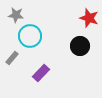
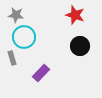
red star: moved 14 px left, 3 px up
cyan circle: moved 6 px left, 1 px down
gray rectangle: rotated 56 degrees counterclockwise
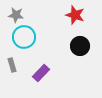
gray rectangle: moved 7 px down
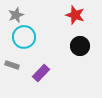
gray star: rotated 28 degrees counterclockwise
gray rectangle: rotated 56 degrees counterclockwise
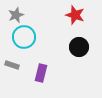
black circle: moved 1 px left, 1 px down
purple rectangle: rotated 30 degrees counterclockwise
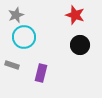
black circle: moved 1 px right, 2 px up
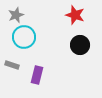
purple rectangle: moved 4 px left, 2 px down
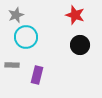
cyan circle: moved 2 px right
gray rectangle: rotated 16 degrees counterclockwise
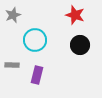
gray star: moved 3 px left
cyan circle: moved 9 px right, 3 px down
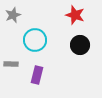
gray rectangle: moved 1 px left, 1 px up
